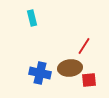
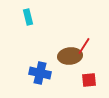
cyan rectangle: moved 4 px left, 1 px up
brown ellipse: moved 12 px up
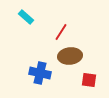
cyan rectangle: moved 2 px left; rotated 35 degrees counterclockwise
red line: moved 23 px left, 14 px up
red square: rotated 14 degrees clockwise
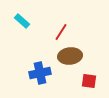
cyan rectangle: moved 4 px left, 4 px down
blue cross: rotated 25 degrees counterclockwise
red square: moved 1 px down
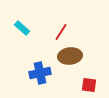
cyan rectangle: moved 7 px down
red square: moved 4 px down
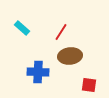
blue cross: moved 2 px left, 1 px up; rotated 15 degrees clockwise
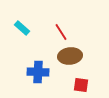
red line: rotated 66 degrees counterclockwise
red square: moved 8 px left
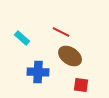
cyan rectangle: moved 10 px down
red line: rotated 30 degrees counterclockwise
brown ellipse: rotated 40 degrees clockwise
